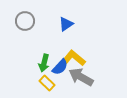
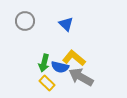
blue triangle: rotated 42 degrees counterclockwise
blue semicircle: rotated 60 degrees clockwise
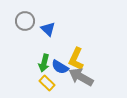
blue triangle: moved 18 px left, 5 px down
yellow L-shape: moved 2 px right, 1 px down; rotated 105 degrees counterclockwise
blue semicircle: rotated 18 degrees clockwise
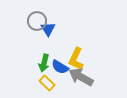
gray circle: moved 12 px right
blue triangle: rotated 14 degrees clockwise
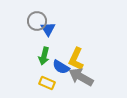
green arrow: moved 7 px up
blue semicircle: moved 1 px right
yellow rectangle: rotated 21 degrees counterclockwise
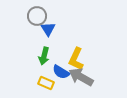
gray circle: moved 5 px up
blue semicircle: moved 5 px down
yellow rectangle: moved 1 px left
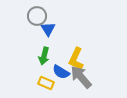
gray arrow: rotated 20 degrees clockwise
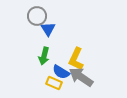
gray arrow: rotated 15 degrees counterclockwise
yellow rectangle: moved 8 px right
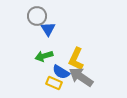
green arrow: rotated 60 degrees clockwise
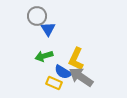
blue semicircle: moved 2 px right
